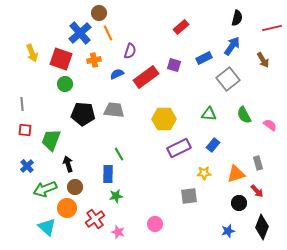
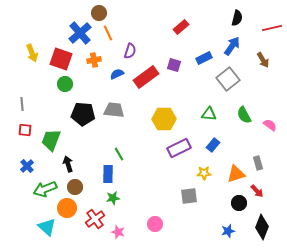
green star at (116, 196): moved 3 px left, 2 px down
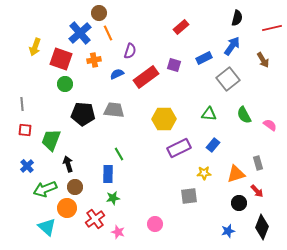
yellow arrow at (32, 53): moved 3 px right, 6 px up; rotated 42 degrees clockwise
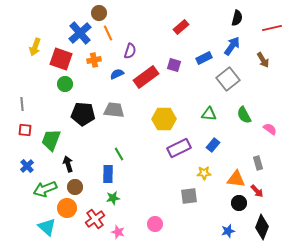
pink semicircle at (270, 125): moved 4 px down
orange triangle at (236, 174): moved 5 px down; rotated 24 degrees clockwise
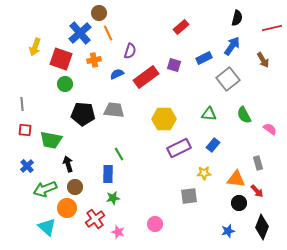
green trapezoid at (51, 140): rotated 100 degrees counterclockwise
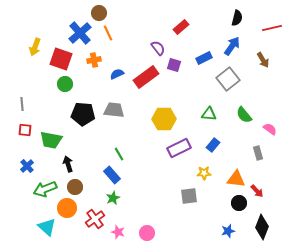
purple semicircle at (130, 51): moved 28 px right, 3 px up; rotated 56 degrees counterclockwise
green semicircle at (244, 115): rotated 12 degrees counterclockwise
gray rectangle at (258, 163): moved 10 px up
blue rectangle at (108, 174): moved 4 px right, 1 px down; rotated 42 degrees counterclockwise
green star at (113, 198): rotated 16 degrees counterclockwise
pink circle at (155, 224): moved 8 px left, 9 px down
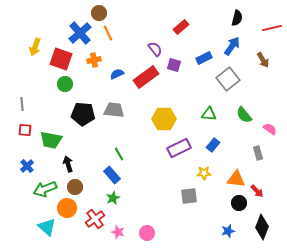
purple semicircle at (158, 48): moved 3 px left, 1 px down
